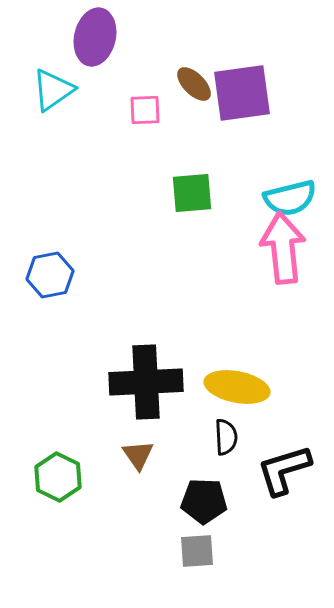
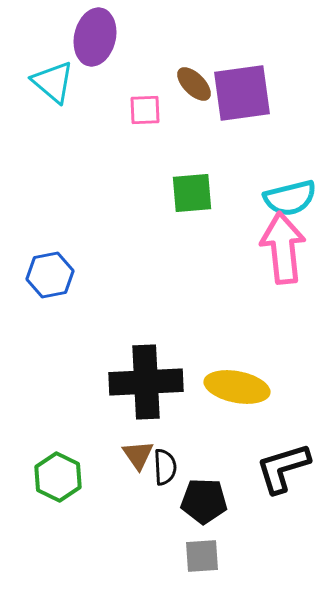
cyan triangle: moved 8 px up; rotated 45 degrees counterclockwise
black semicircle: moved 61 px left, 30 px down
black L-shape: moved 1 px left, 2 px up
gray square: moved 5 px right, 5 px down
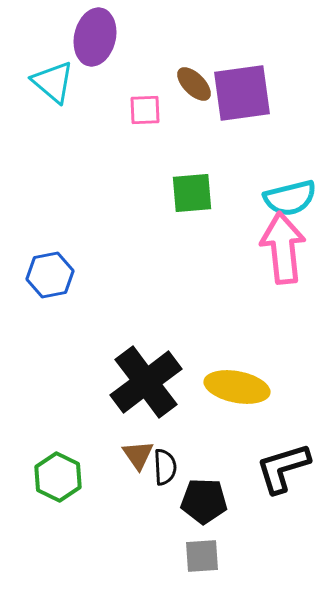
black cross: rotated 34 degrees counterclockwise
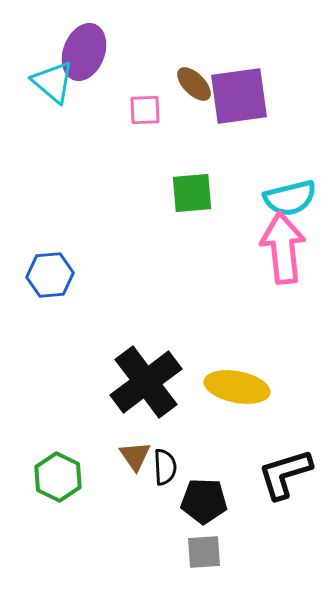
purple ellipse: moved 11 px left, 15 px down; rotated 8 degrees clockwise
purple square: moved 3 px left, 3 px down
blue hexagon: rotated 6 degrees clockwise
brown triangle: moved 3 px left, 1 px down
black L-shape: moved 2 px right, 6 px down
gray square: moved 2 px right, 4 px up
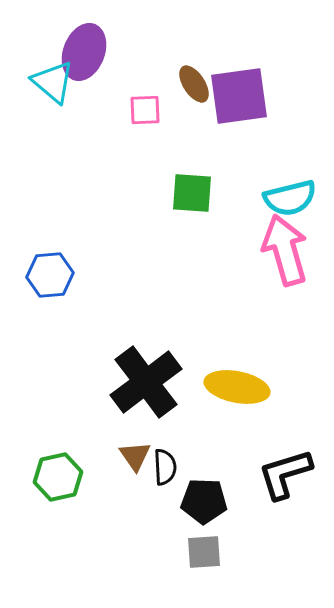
brown ellipse: rotated 12 degrees clockwise
green square: rotated 9 degrees clockwise
pink arrow: moved 2 px right, 2 px down; rotated 10 degrees counterclockwise
green hexagon: rotated 21 degrees clockwise
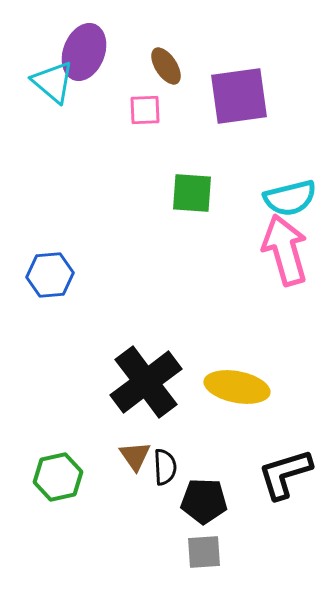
brown ellipse: moved 28 px left, 18 px up
